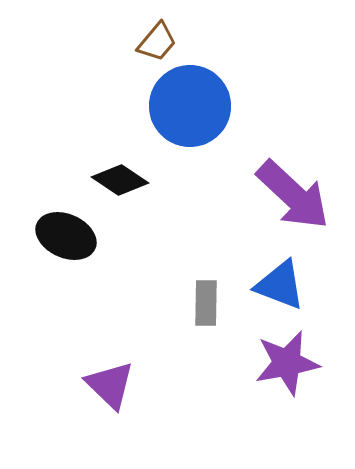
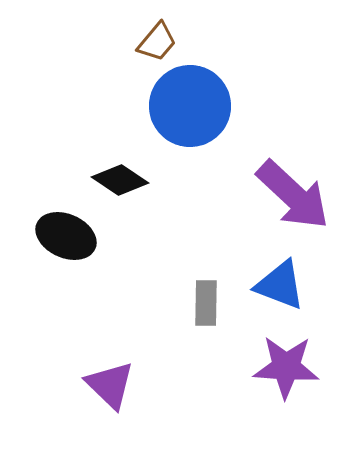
purple star: moved 1 px left, 4 px down; rotated 14 degrees clockwise
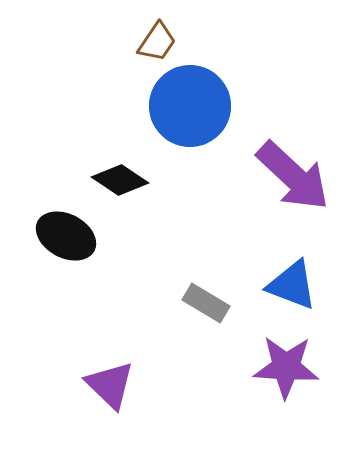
brown trapezoid: rotated 6 degrees counterclockwise
purple arrow: moved 19 px up
black ellipse: rotated 4 degrees clockwise
blue triangle: moved 12 px right
gray rectangle: rotated 60 degrees counterclockwise
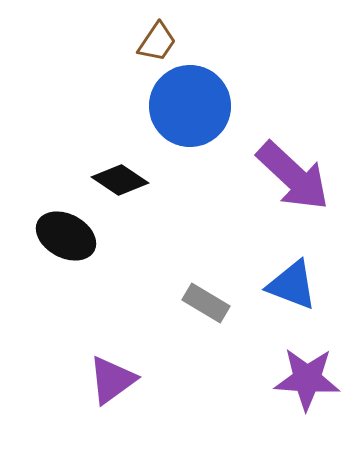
purple star: moved 21 px right, 12 px down
purple triangle: moved 2 px right, 5 px up; rotated 40 degrees clockwise
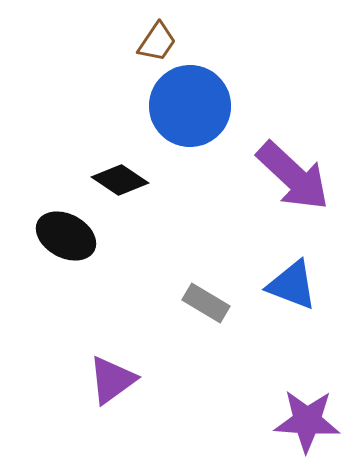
purple star: moved 42 px down
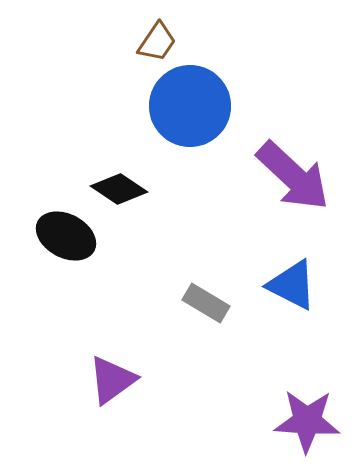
black diamond: moved 1 px left, 9 px down
blue triangle: rotated 6 degrees clockwise
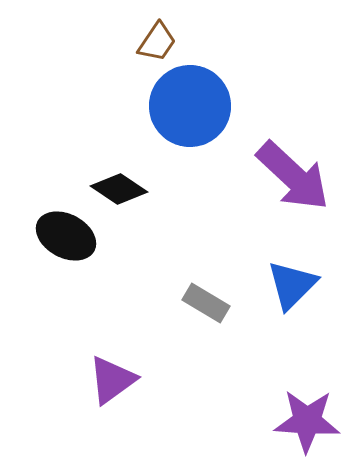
blue triangle: rotated 48 degrees clockwise
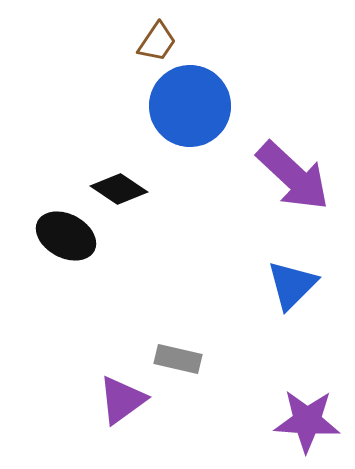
gray rectangle: moved 28 px left, 56 px down; rotated 18 degrees counterclockwise
purple triangle: moved 10 px right, 20 px down
